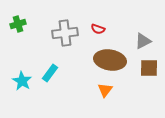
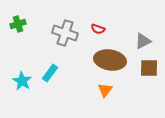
gray cross: rotated 25 degrees clockwise
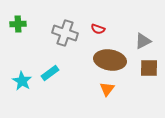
green cross: rotated 14 degrees clockwise
cyan rectangle: rotated 18 degrees clockwise
orange triangle: moved 2 px right, 1 px up
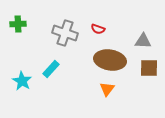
gray triangle: rotated 30 degrees clockwise
cyan rectangle: moved 1 px right, 4 px up; rotated 12 degrees counterclockwise
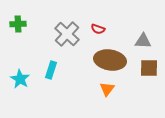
gray cross: moved 2 px right, 1 px down; rotated 25 degrees clockwise
cyan rectangle: moved 1 px down; rotated 24 degrees counterclockwise
cyan star: moved 2 px left, 2 px up
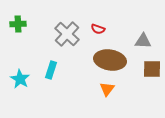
brown square: moved 3 px right, 1 px down
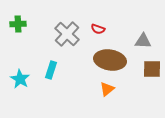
orange triangle: rotated 14 degrees clockwise
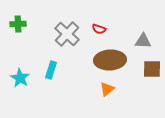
red semicircle: moved 1 px right
brown ellipse: rotated 12 degrees counterclockwise
cyan star: moved 1 px up
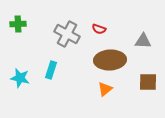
gray cross: rotated 15 degrees counterclockwise
brown square: moved 4 px left, 13 px down
cyan star: rotated 18 degrees counterclockwise
orange triangle: moved 2 px left
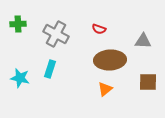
gray cross: moved 11 px left
cyan rectangle: moved 1 px left, 1 px up
